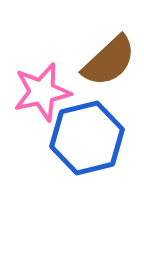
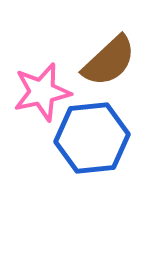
blue hexagon: moved 5 px right; rotated 8 degrees clockwise
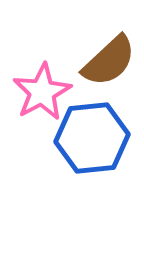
pink star: rotated 16 degrees counterclockwise
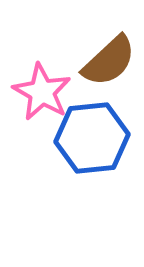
pink star: rotated 14 degrees counterclockwise
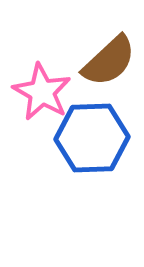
blue hexagon: rotated 4 degrees clockwise
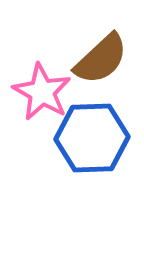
brown semicircle: moved 8 px left, 2 px up
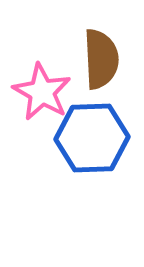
brown semicircle: rotated 50 degrees counterclockwise
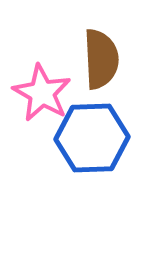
pink star: moved 1 px down
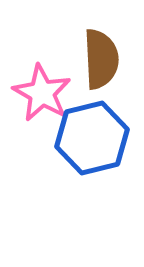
blue hexagon: rotated 12 degrees counterclockwise
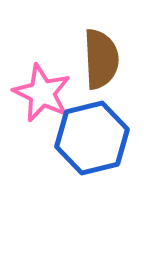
pink star: rotated 4 degrees counterclockwise
